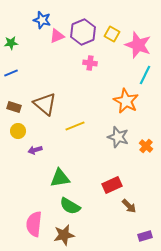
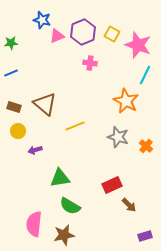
brown arrow: moved 1 px up
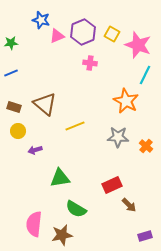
blue star: moved 1 px left
gray star: rotated 15 degrees counterclockwise
green semicircle: moved 6 px right, 3 px down
brown star: moved 2 px left
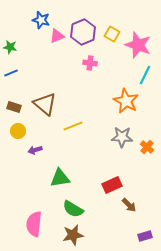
green star: moved 1 px left, 4 px down; rotated 16 degrees clockwise
yellow line: moved 2 px left
gray star: moved 4 px right
orange cross: moved 1 px right, 1 px down
green semicircle: moved 3 px left
brown star: moved 11 px right
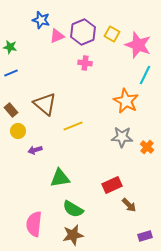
pink cross: moved 5 px left
brown rectangle: moved 3 px left, 3 px down; rotated 32 degrees clockwise
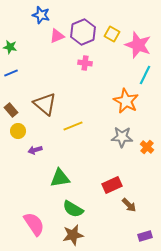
blue star: moved 5 px up
pink semicircle: rotated 140 degrees clockwise
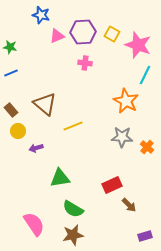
purple hexagon: rotated 20 degrees clockwise
purple arrow: moved 1 px right, 2 px up
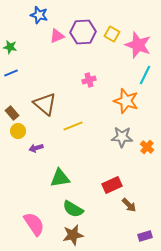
blue star: moved 2 px left
pink cross: moved 4 px right, 17 px down; rotated 24 degrees counterclockwise
orange star: rotated 10 degrees counterclockwise
brown rectangle: moved 1 px right, 3 px down
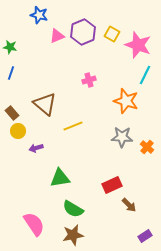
purple hexagon: rotated 20 degrees counterclockwise
blue line: rotated 48 degrees counterclockwise
purple rectangle: rotated 16 degrees counterclockwise
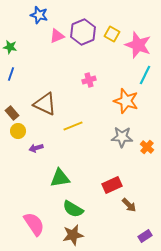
blue line: moved 1 px down
brown triangle: rotated 15 degrees counterclockwise
